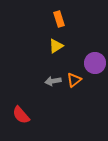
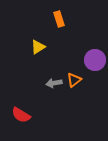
yellow triangle: moved 18 px left, 1 px down
purple circle: moved 3 px up
gray arrow: moved 1 px right, 2 px down
red semicircle: rotated 18 degrees counterclockwise
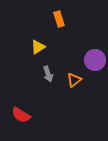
gray arrow: moved 6 px left, 9 px up; rotated 98 degrees counterclockwise
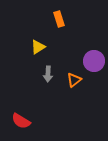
purple circle: moved 1 px left, 1 px down
gray arrow: rotated 21 degrees clockwise
red semicircle: moved 6 px down
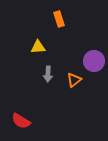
yellow triangle: rotated 28 degrees clockwise
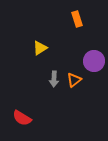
orange rectangle: moved 18 px right
yellow triangle: moved 2 px right, 1 px down; rotated 28 degrees counterclockwise
gray arrow: moved 6 px right, 5 px down
red semicircle: moved 1 px right, 3 px up
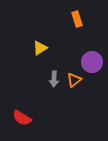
purple circle: moved 2 px left, 1 px down
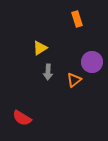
gray arrow: moved 6 px left, 7 px up
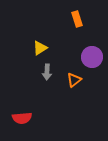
purple circle: moved 5 px up
gray arrow: moved 1 px left
red semicircle: rotated 36 degrees counterclockwise
